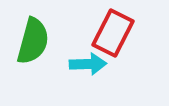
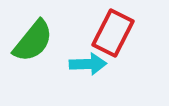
green semicircle: rotated 24 degrees clockwise
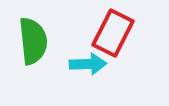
green semicircle: rotated 45 degrees counterclockwise
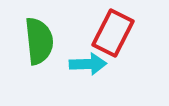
green semicircle: moved 6 px right
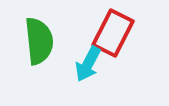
cyan arrow: rotated 120 degrees clockwise
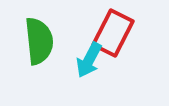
cyan arrow: moved 1 px right, 4 px up
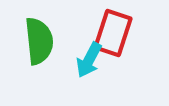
red rectangle: rotated 9 degrees counterclockwise
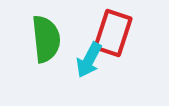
green semicircle: moved 7 px right, 2 px up
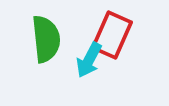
red rectangle: moved 1 px left, 2 px down; rotated 6 degrees clockwise
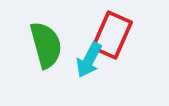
green semicircle: moved 6 px down; rotated 9 degrees counterclockwise
